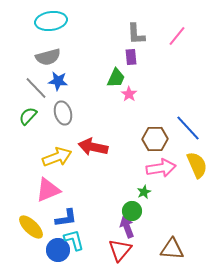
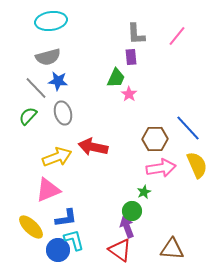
red triangle: rotated 35 degrees counterclockwise
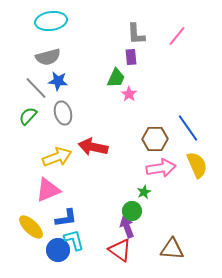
blue line: rotated 8 degrees clockwise
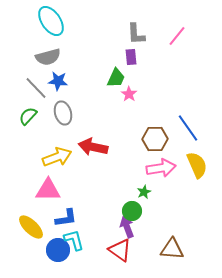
cyan ellipse: rotated 64 degrees clockwise
pink triangle: rotated 24 degrees clockwise
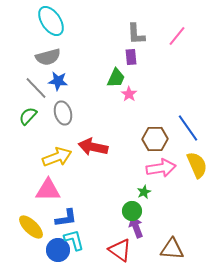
purple arrow: moved 9 px right
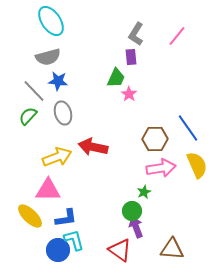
gray L-shape: rotated 35 degrees clockwise
gray line: moved 2 px left, 3 px down
yellow ellipse: moved 1 px left, 11 px up
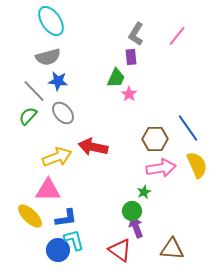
gray ellipse: rotated 25 degrees counterclockwise
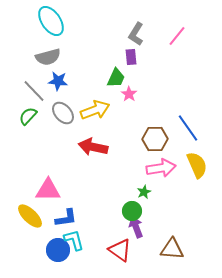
yellow arrow: moved 38 px right, 47 px up
